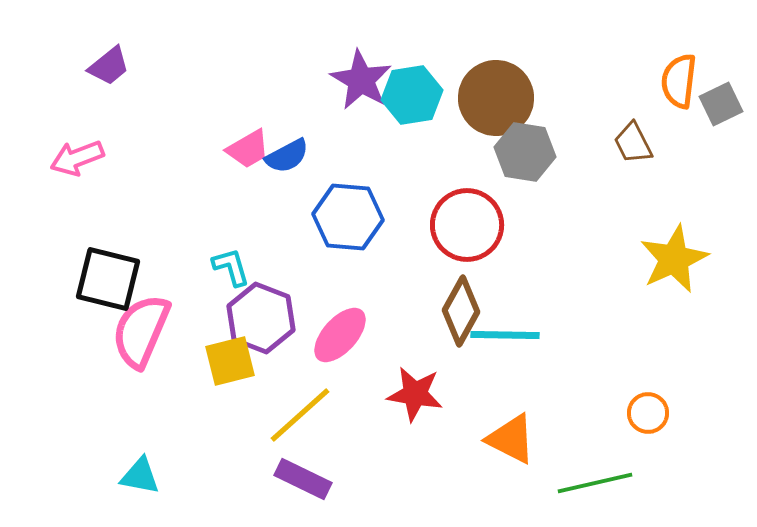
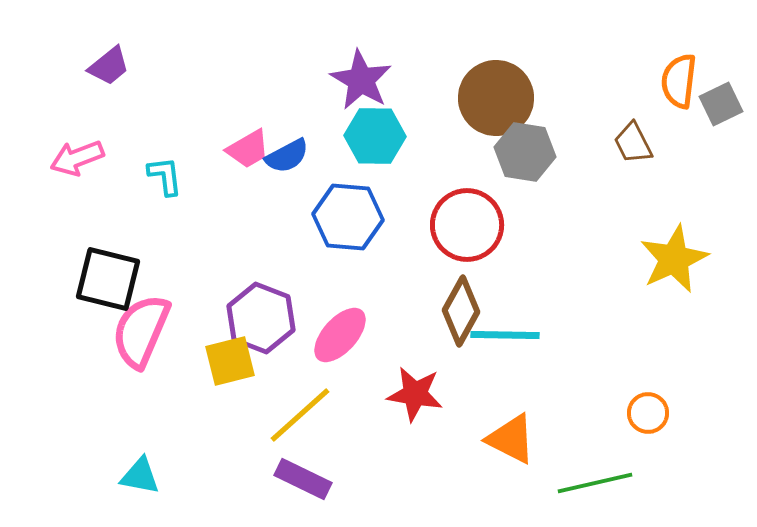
cyan hexagon: moved 37 px left, 41 px down; rotated 10 degrees clockwise
cyan L-shape: moved 66 px left, 91 px up; rotated 9 degrees clockwise
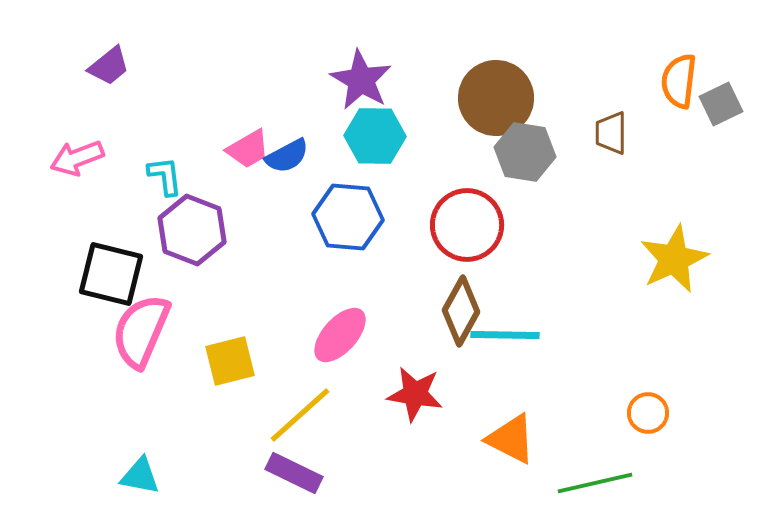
brown trapezoid: moved 22 px left, 10 px up; rotated 27 degrees clockwise
black square: moved 3 px right, 5 px up
purple hexagon: moved 69 px left, 88 px up
purple rectangle: moved 9 px left, 6 px up
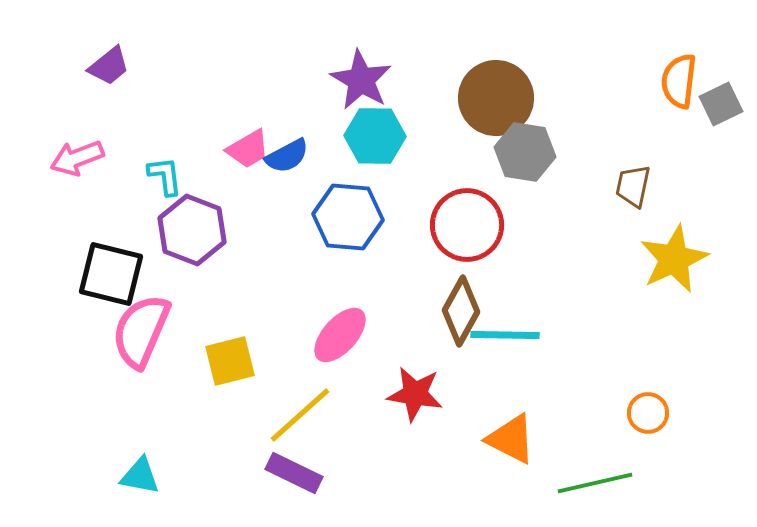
brown trapezoid: moved 22 px right, 53 px down; rotated 12 degrees clockwise
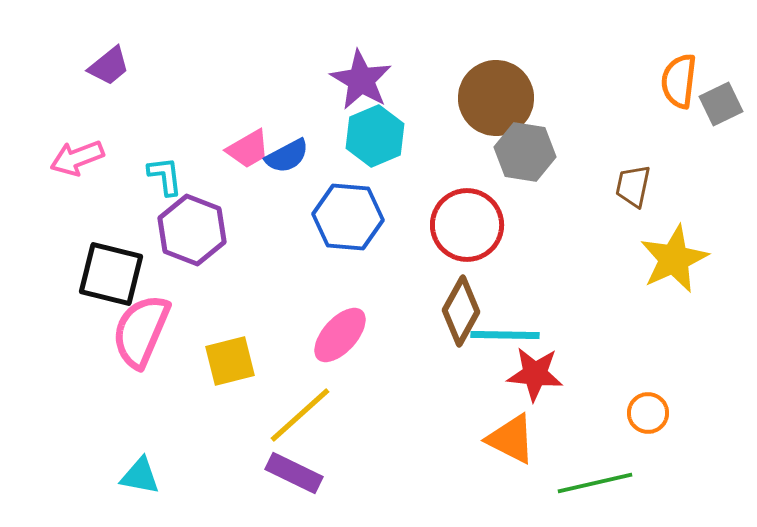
cyan hexagon: rotated 24 degrees counterclockwise
red star: moved 120 px right, 20 px up; rotated 4 degrees counterclockwise
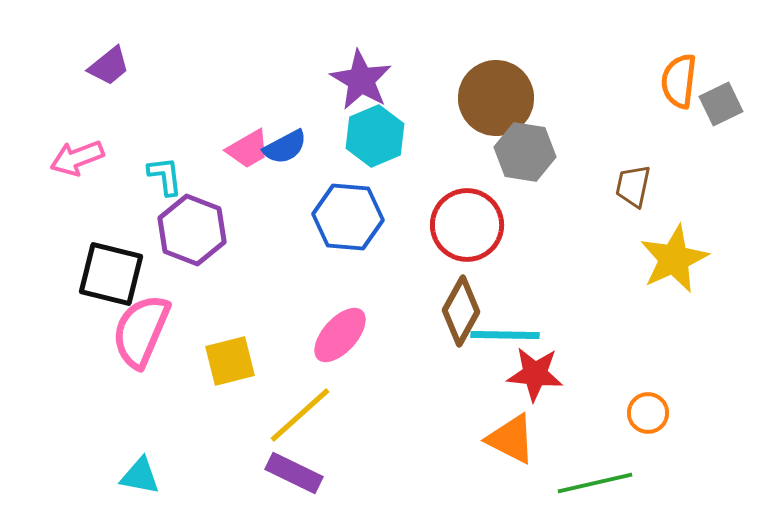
blue semicircle: moved 2 px left, 9 px up
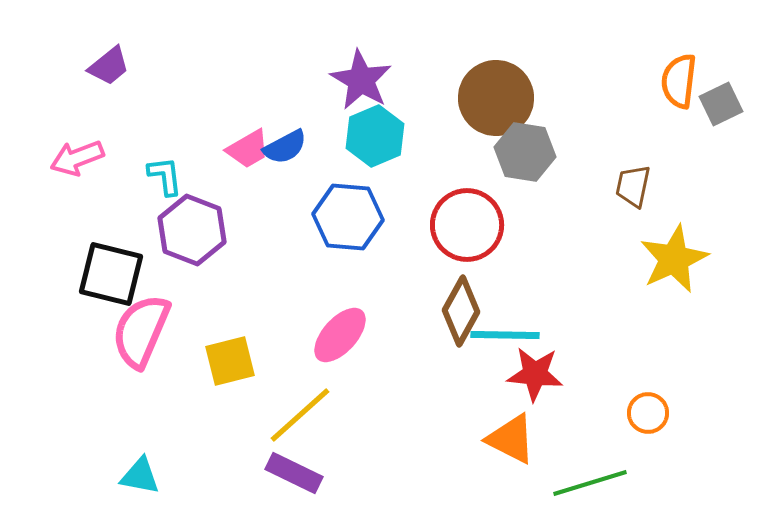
green line: moved 5 px left; rotated 4 degrees counterclockwise
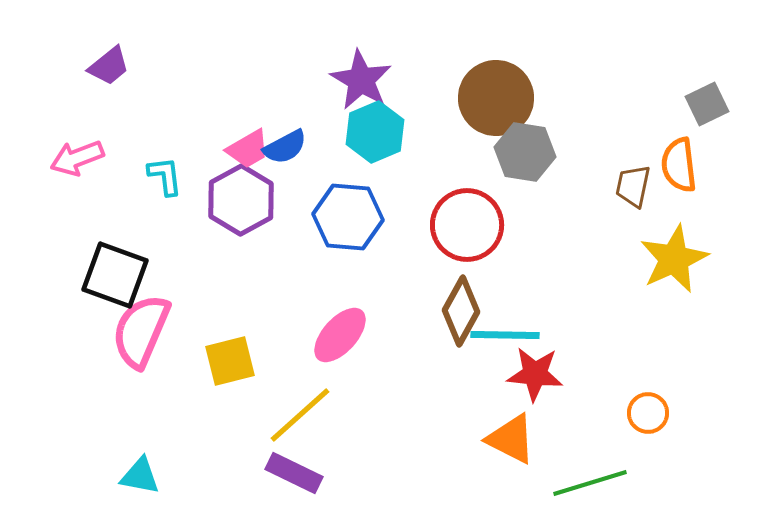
orange semicircle: moved 84 px down; rotated 14 degrees counterclockwise
gray square: moved 14 px left
cyan hexagon: moved 4 px up
purple hexagon: moved 49 px right, 30 px up; rotated 10 degrees clockwise
black square: moved 4 px right, 1 px down; rotated 6 degrees clockwise
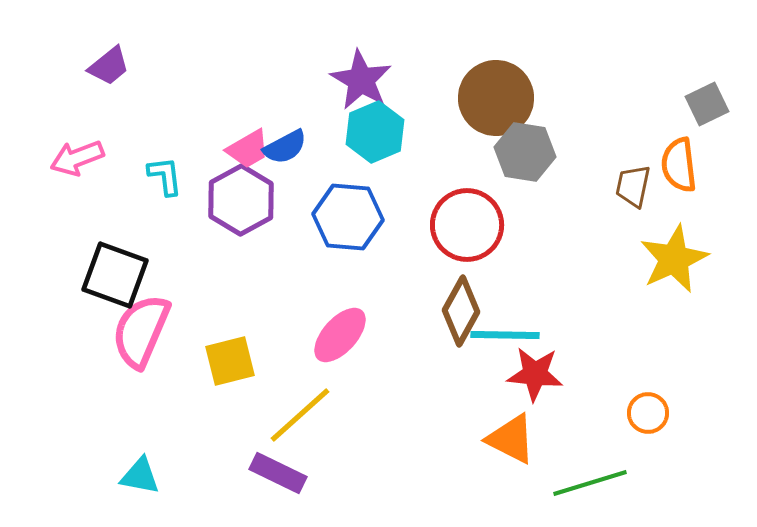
purple rectangle: moved 16 px left
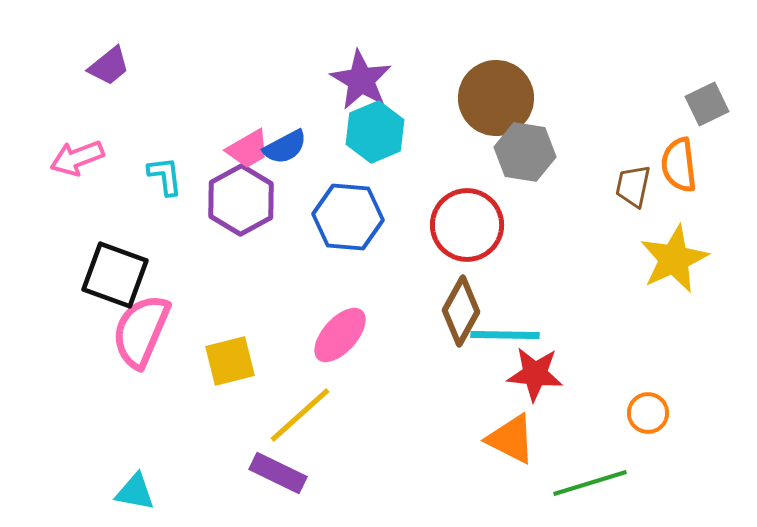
cyan triangle: moved 5 px left, 16 px down
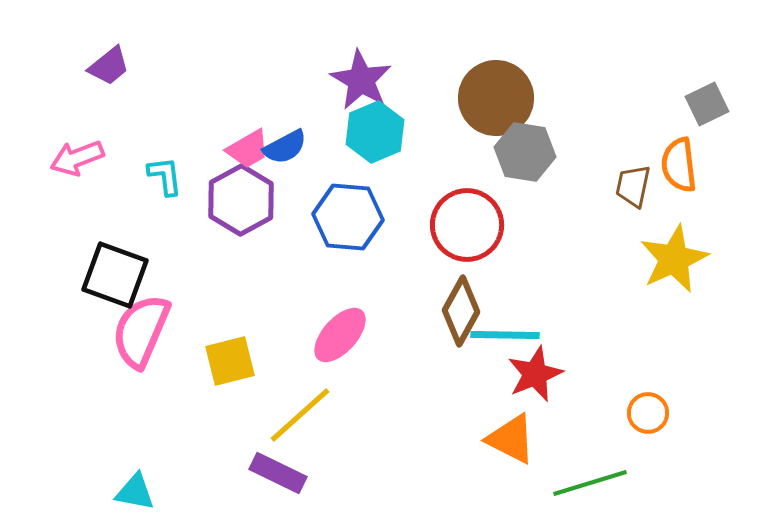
red star: rotated 28 degrees counterclockwise
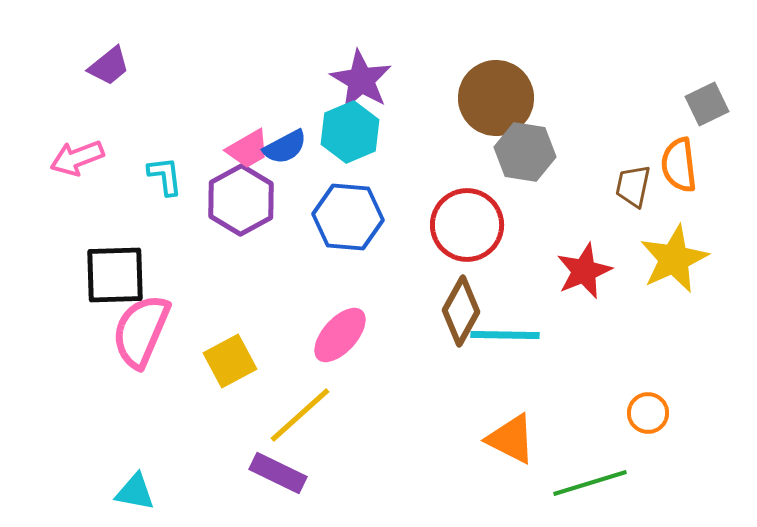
cyan hexagon: moved 25 px left
black square: rotated 22 degrees counterclockwise
yellow square: rotated 14 degrees counterclockwise
red star: moved 49 px right, 103 px up
